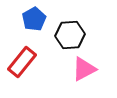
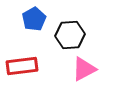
red rectangle: moved 4 px down; rotated 44 degrees clockwise
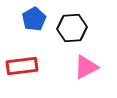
black hexagon: moved 2 px right, 7 px up
pink triangle: moved 2 px right, 2 px up
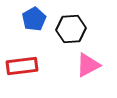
black hexagon: moved 1 px left, 1 px down
pink triangle: moved 2 px right, 2 px up
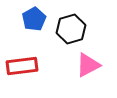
black hexagon: rotated 12 degrees counterclockwise
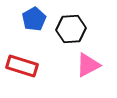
black hexagon: rotated 12 degrees clockwise
red rectangle: rotated 24 degrees clockwise
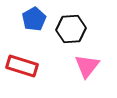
pink triangle: moved 1 px left, 1 px down; rotated 24 degrees counterclockwise
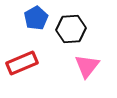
blue pentagon: moved 2 px right, 1 px up
red rectangle: moved 3 px up; rotated 40 degrees counterclockwise
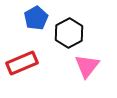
black hexagon: moved 2 px left, 4 px down; rotated 24 degrees counterclockwise
